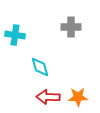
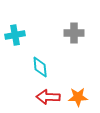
gray cross: moved 3 px right, 6 px down
cyan cross: rotated 18 degrees counterclockwise
cyan diamond: rotated 10 degrees clockwise
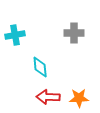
orange star: moved 1 px right, 1 px down
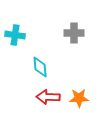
cyan cross: rotated 18 degrees clockwise
